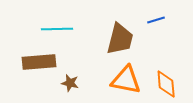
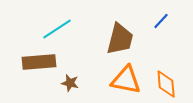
blue line: moved 5 px right, 1 px down; rotated 30 degrees counterclockwise
cyan line: rotated 32 degrees counterclockwise
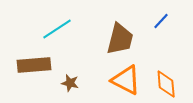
brown rectangle: moved 5 px left, 3 px down
orange triangle: rotated 16 degrees clockwise
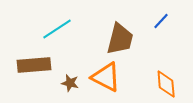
orange triangle: moved 20 px left, 3 px up
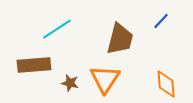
orange triangle: moved 1 px left, 2 px down; rotated 36 degrees clockwise
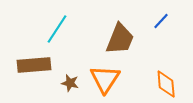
cyan line: rotated 24 degrees counterclockwise
brown trapezoid: rotated 8 degrees clockwise
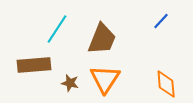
brown trapezoid: moved 18 px left
